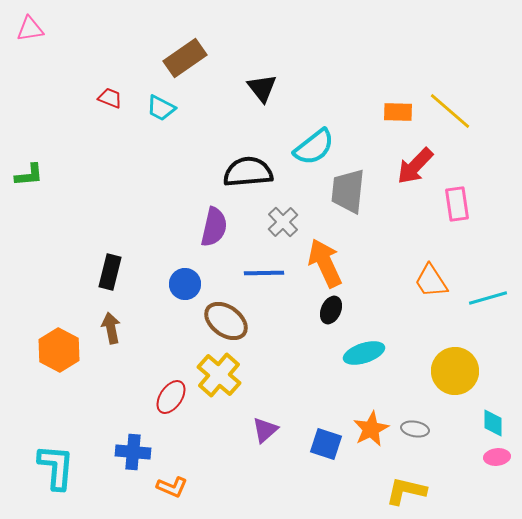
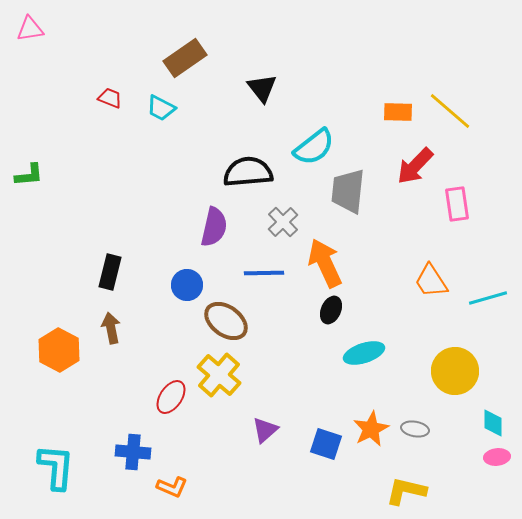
blue circle: moved 2 px right, 1 px down
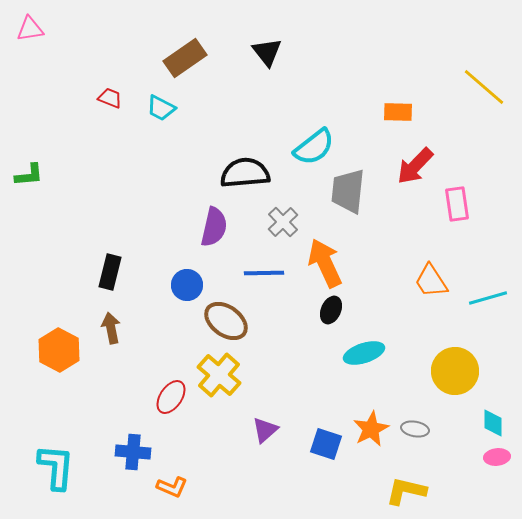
black triangle: moved 5 px right, 36 px up
yellow line: moved 34 px right, 24 px up
black semicircle: moved 3 px left, 1 px down
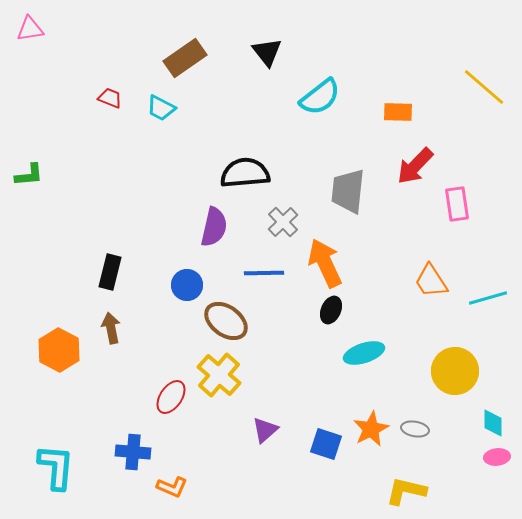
cyan semicircle: moved 6 px right, 50 px up
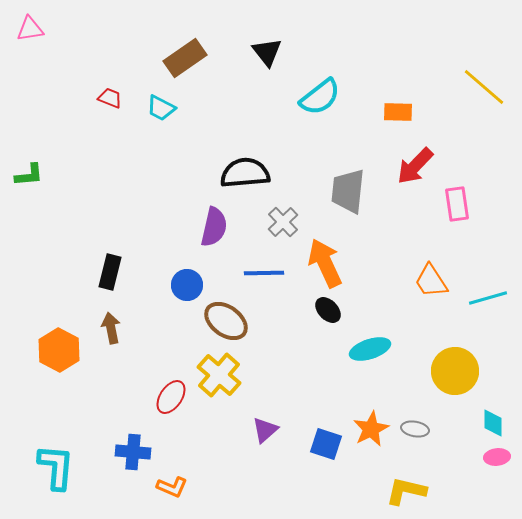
black ellipse: moved 3 px left; rotated 68 degrees counterclockwise
cyan ellipse: moved 6 px right, 4 px up
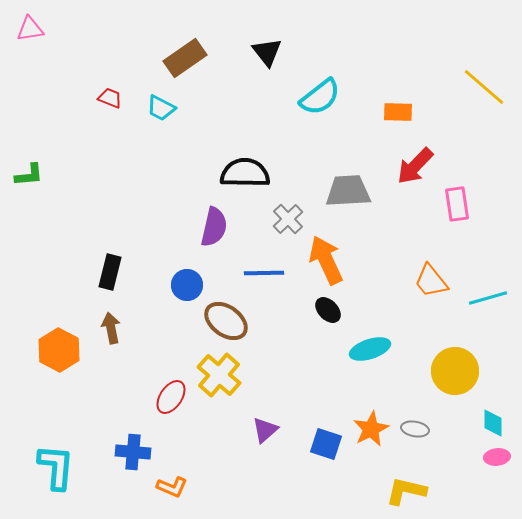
black semicircle: rotated 6 degrees clockwise
gray trapezoid: rotated 81 degrees clockwise
gray cross: moved 5 px right, 3 px up
orange arrow: moved 1 px right, 3 px up
orange trapezoid: rotated 6 degrees counterclockwise
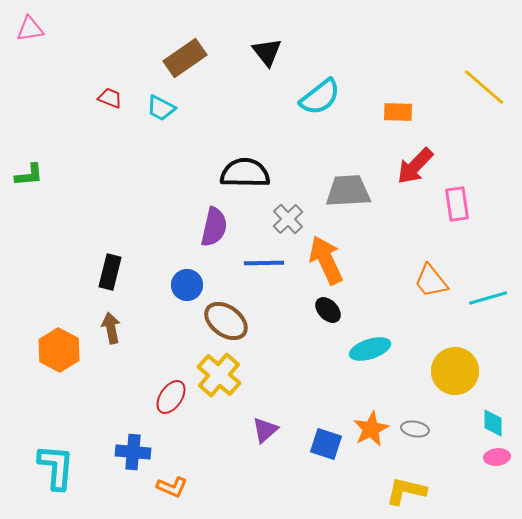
blue line: moved 10 px up
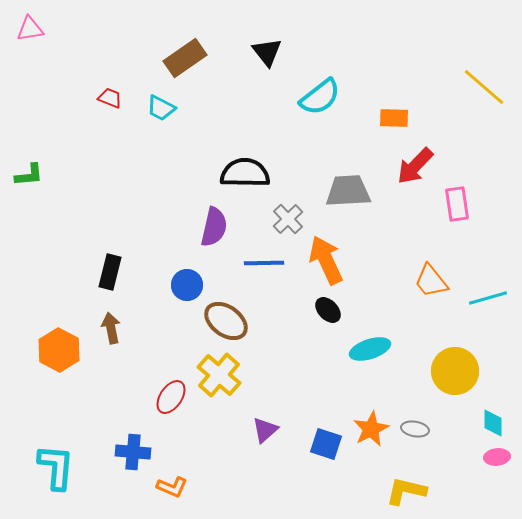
orange rectangle: moved 4 px left, 6 px down
